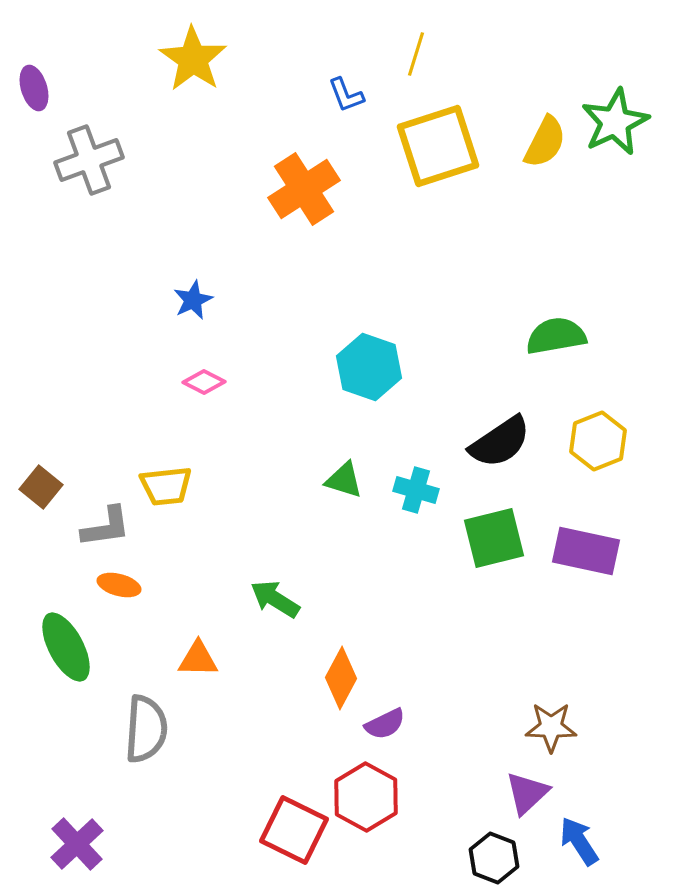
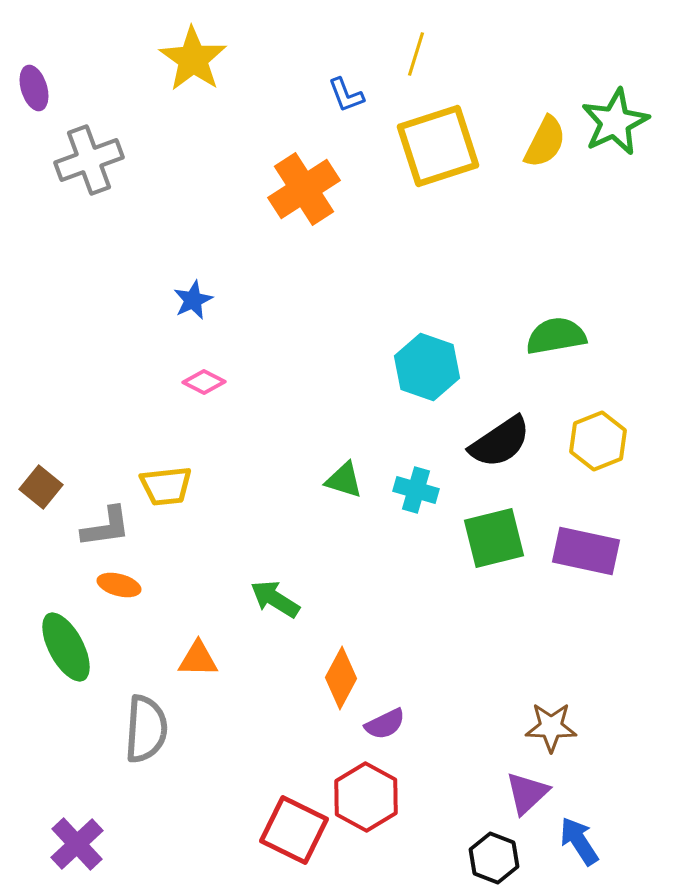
cyan hexagon: moved 58 px right
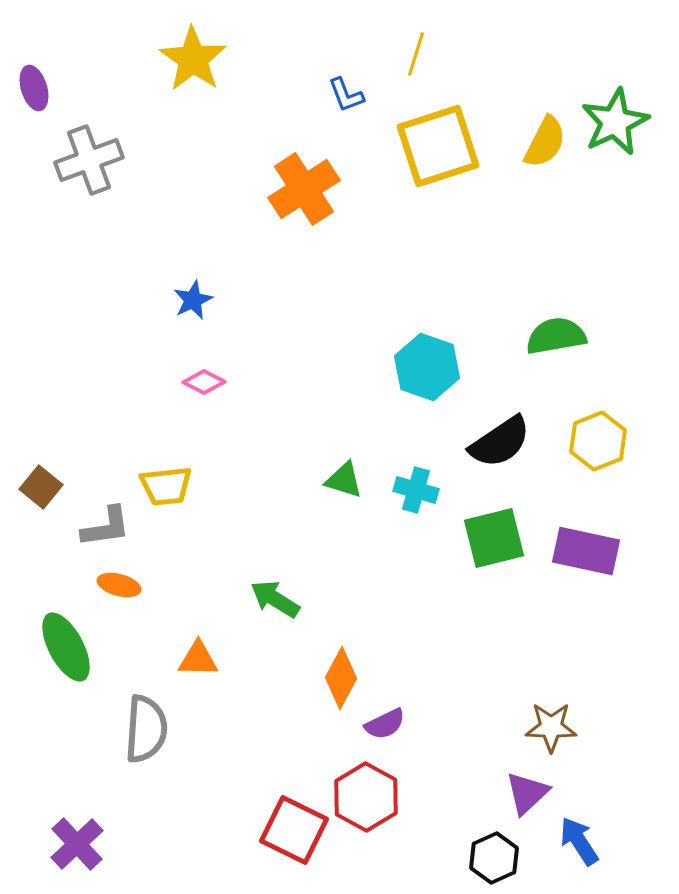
black hexagon: rotated 15 degrees clockwise
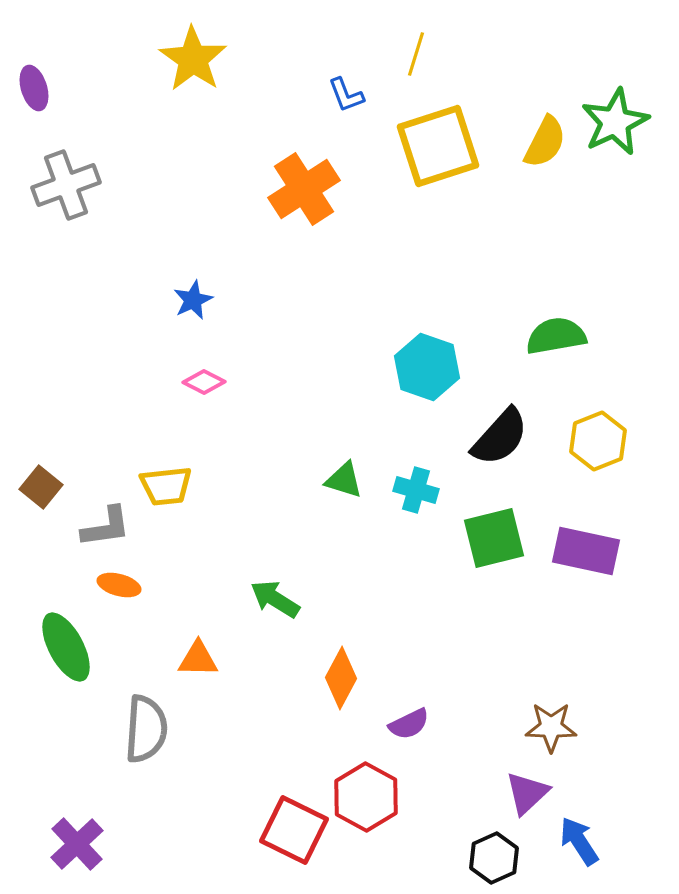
gray cross: moved 23 px left, 25 px down
black semicircle: moved 5 px up; rotated 14 degrees counterclockwise
purple semicircle: moved 24 px right
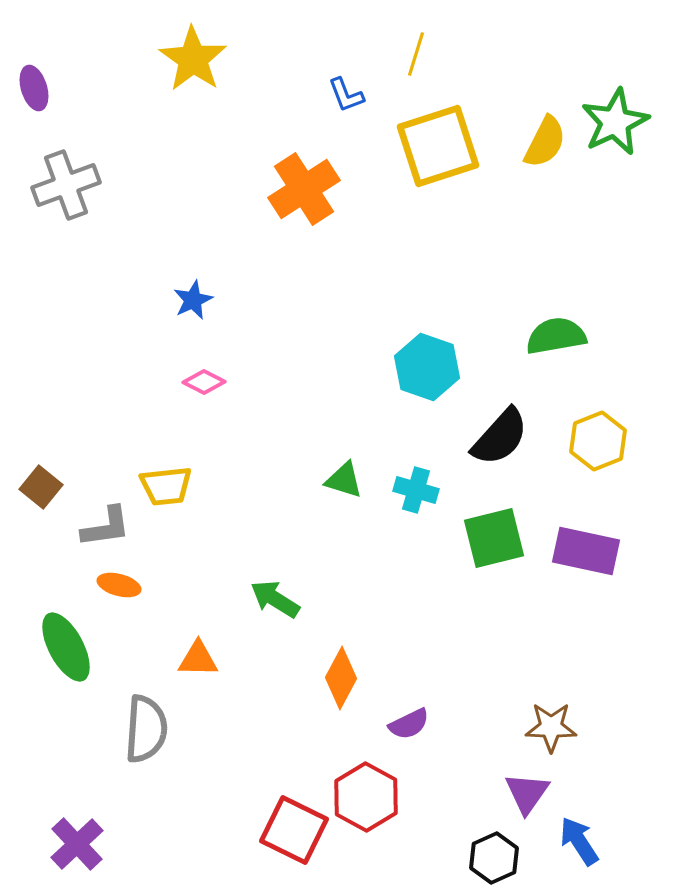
purple triangle: rotated 12 degrees counterclockwise
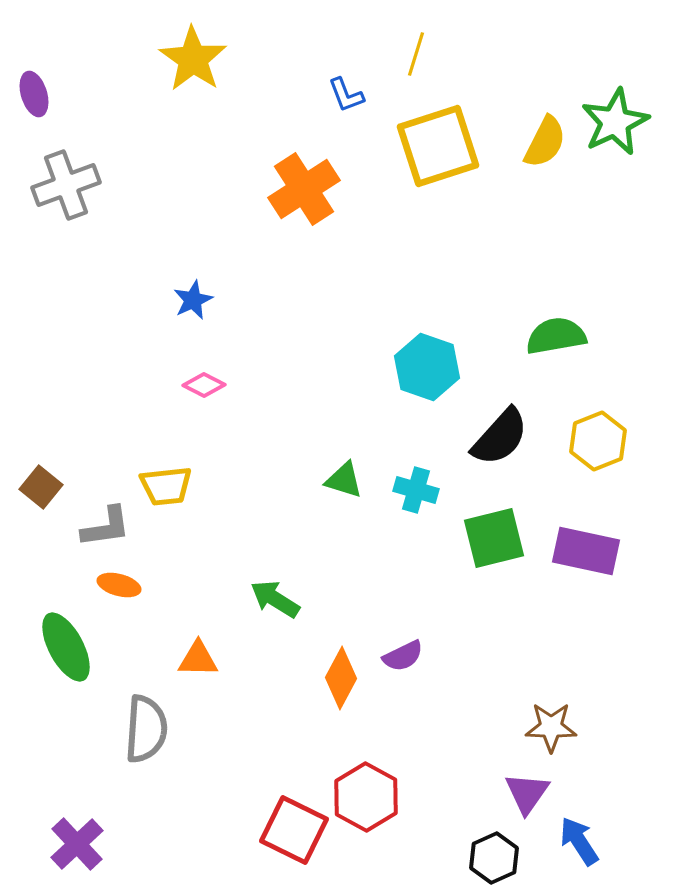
purple ellipse: moved 6 px down
pink diamond: moved 3 px down
purple semicircle: moved 6 px left, 68 px up
